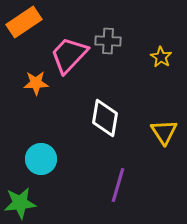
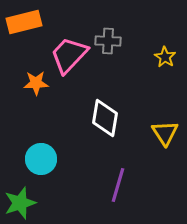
orange rectangle: rotated 20 degrees clockwise
yellow star: moved 4 px right
yellow triangle: moved 1 px right, 1 px down
green star: rotated 12 degrees counterclockwise
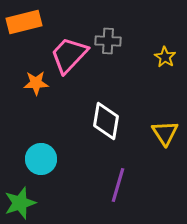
white diamond: moved 1 px right, 3 px down
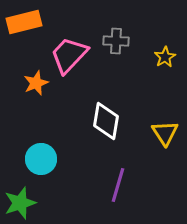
gray cross: moved 8 px right
yellow star: rotated 10 degrees clockwise
orange star: rotated 20 degrees counterclockwise
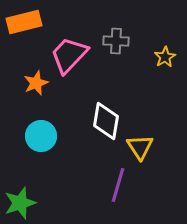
yellow triangle: moved 25 px left, 14 px down
cyan circle: moved 23 px up
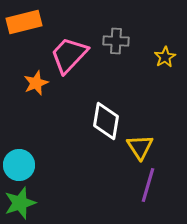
cyan circle: moved 22 px left, 29 px down
purple line: moved 30 px right
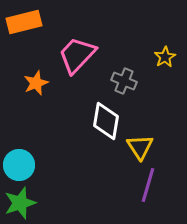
gray cross: moved 8 px right, 40 px down; rotated 20 degrees clockwise
pink trapezoid: moved 8 px right
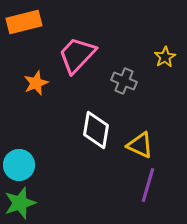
white diamond: moved 10 px left, 9 px down
yellow triangle: moved 2 px up; rotated 32 degrees counterclockwise
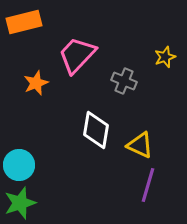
yellow star: rotated 10 degrees clockwise
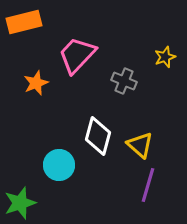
white diamond: moved 2 px right, 6 px down; rotated 6 degrees clockwise
yellow triangle: rotated 16 degrees clockwise
cyan circle: moved 40 px right
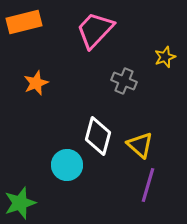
pink trapezoid: moved 18 px right, 25 px up
cyan circle: moved 8 px right
